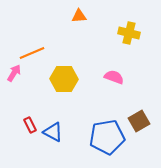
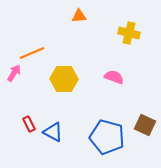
brown square: moved 6 px right, 4 px down; rotated 35 degrees counterclockwise
red rectangle: moved 1 px left, 1 px up
blue pentagon: rotated 24 degrees clockwise
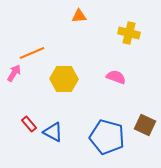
pink semicircle: moved 2 px right
red rectangle: rotated 14 degrees counterclockwise
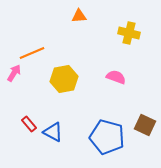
yellow hexagon: rotated 12 degrees counterclockwise
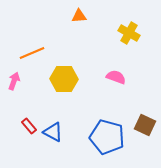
yellow cross: rotated 15 degrees clockwise
pink arrow: moved 8 px down; rotated 12 degrees counterclockwise
yellow hexagon: rotated 12 degrees clockwise
red rectangle: moved 2 px down
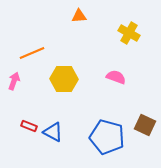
red rectangle: rotated 28 degrees counterclockwise
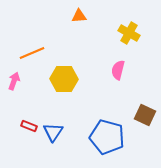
pink semicircle: moved 2 px right, 7 px up; rotated 96 degrees counterclockwise
brown square: moved 10 px up
blue triangle: rotated 35 degrees clockwise
